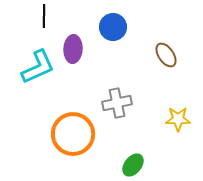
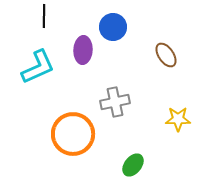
purple ellipse: moved 10 px right, 1 px down
gray cross: moved 2 px left, 1 px up
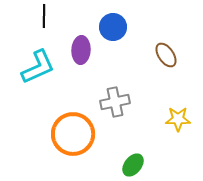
purple ellipse: moved 2 px left
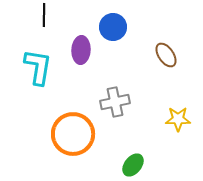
black line: moved 1 px up
cyan L-shape: rotated 57 degrees counterclockwise
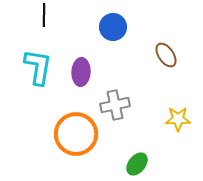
purple ellipse: moved 22 px down
gray cross: moved 3 px down
orange circle: moved 3 px right
green ellipse: moved 4 px right, 1 px up
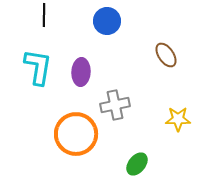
blue circle: moved 6 px left, 6 px up
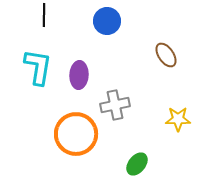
purple ellipse: moved 2 px left, 3 px down
